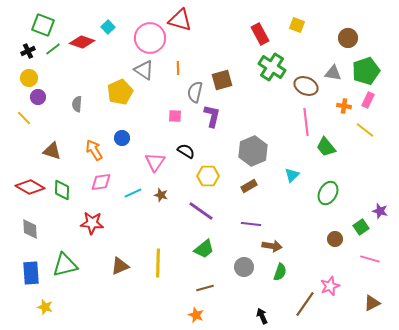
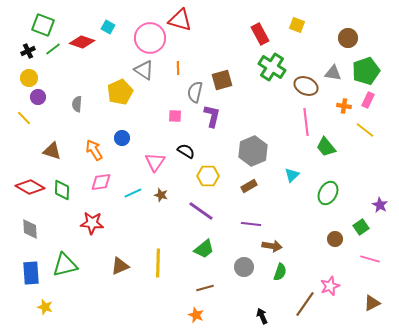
cyan square at (108, 27): rotated 16 degrees counterclockwise
purple star at (380, 211): moved 6 px up; rotated 14 degrees clockwise
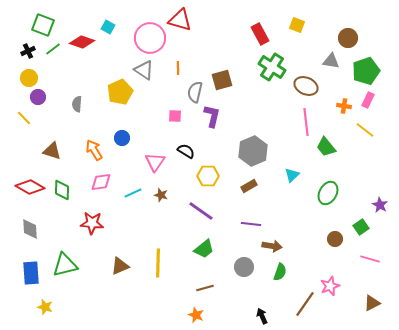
gray triangle at (333, 73): moved 2 px left, 12 px up
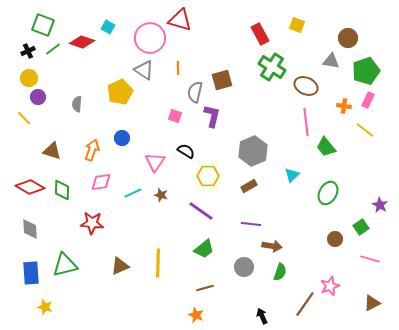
pink square at (175, 116): rotated 16 degrees clockwise
orange arrow at (94, 150): moved 2 px left; rotated 50 degrees clockwise
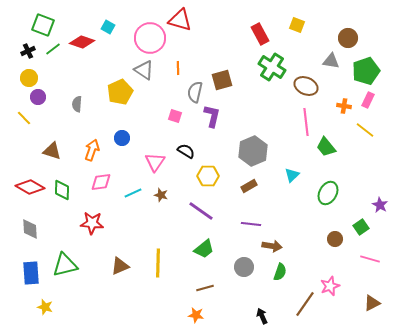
orange star at (196, 315): rotated 14 degrees counterclockwise
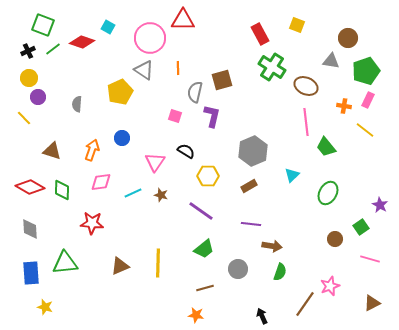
red triangle at (180, 20): moved 3 px right; rotated 15 degrees counterclockwise
green triangle at (65, 265): moved 2 px up; rotated 8 degrees clockwise
gray circle at (244, 267): moved 6 px left, 2 px down
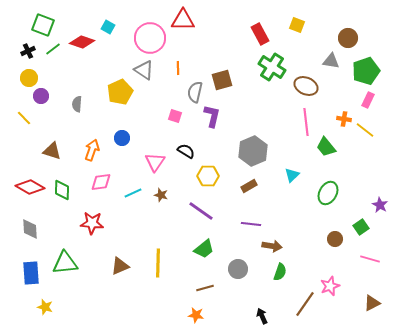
purple circle at (38, 97): moved 3 px right, 1 px up
orange cross at (344, 106): moved 13 px down
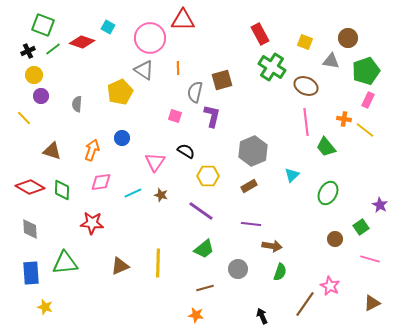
yellow square at (297, 25): moved 8 px right, 17 px down
yellow circle at (29, 78): moved 5 px right, 3 px up
pink star at (330, 286): rotated 24 degrees counterclockwise
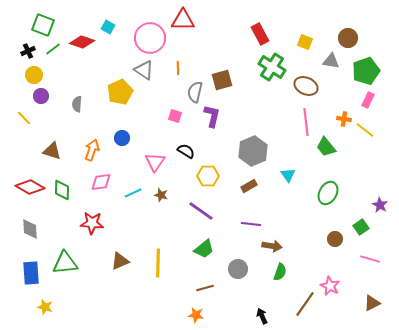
cyan triangle at (292, 175): moved 4 px left; rotated 21 degrees counterclockwise
brown triangle at (120, 266): moved 5 px up
